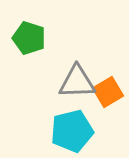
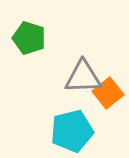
gray triangle: moved 6 px right, 5 px up
orange square: moved 1 px down; rotated 8 degrees counterclockwise
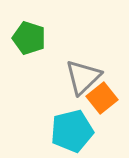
gray triangle: rotated 42 degrees counterclockwise
orange square: moved 6 px left, 5 px down
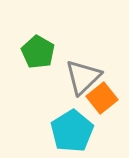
green pentagon: moved 9 px right, 14 px down; rotated 12 degrees clockwise
cyan pentagon: rotated 18 degrees counterclockwise
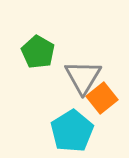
gray triangle: rotated 15 degrees counterclockwise
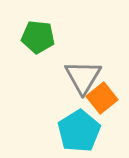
green pentagon: moved 15 px up; rotated 24 degrees counterclockwise
cyan pentagon: moved 7 px right
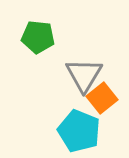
gray triangle: moved 1 px right, 2 px up
cyan pentagon: rotated 18 degrees counterclockwise
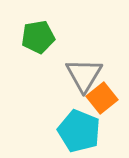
green pentagon: rotated 16 degrees counterclockwise
